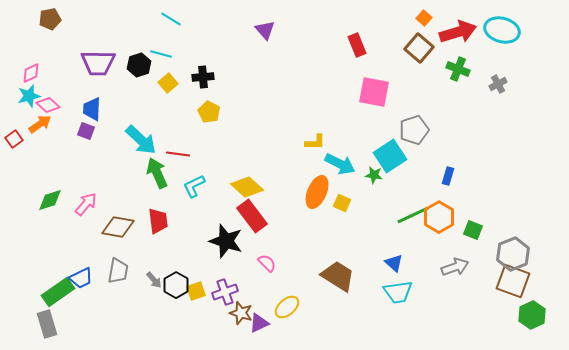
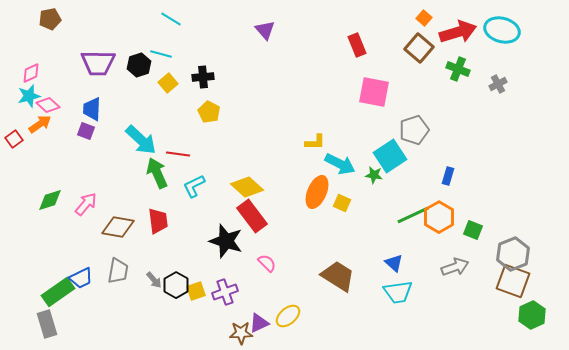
yellow ellipse at (287, 307): moved 1 px right, 9 px down
brown star at (241, 313): moved 20 px down; rotated 20 degrees counterclockwise
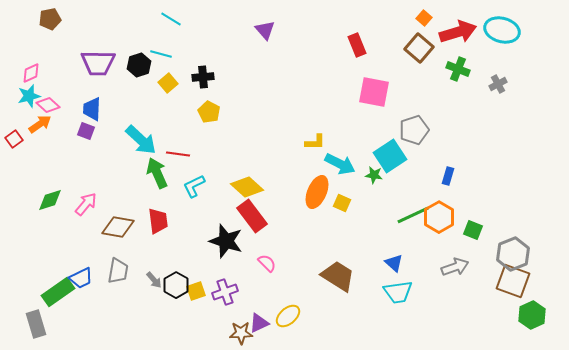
gray rectangle at (47, 324): moved 11 px left
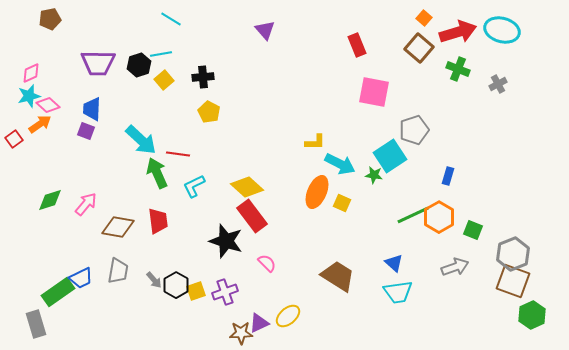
cyan line at (161, 54): rotated 25 degrees counterclockwise
yellow square at (168, 83): moved 4 px left, 3 px up
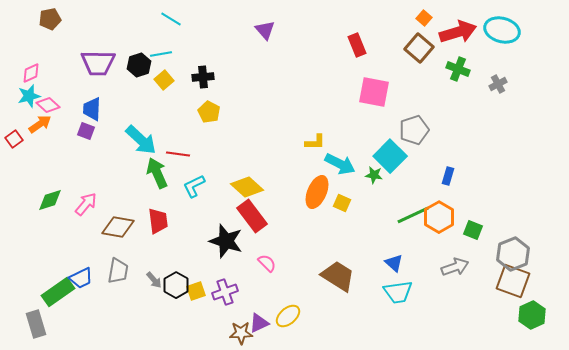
cyan square at (390, 156): rotated 12 degrees counterclockwise
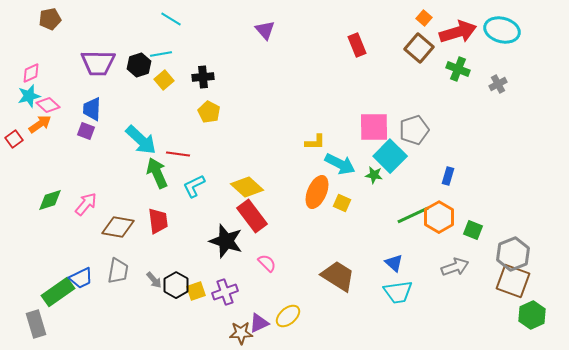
pink square at (374, 92): moved 35 px down; rotated 12 degrees counterclockwise
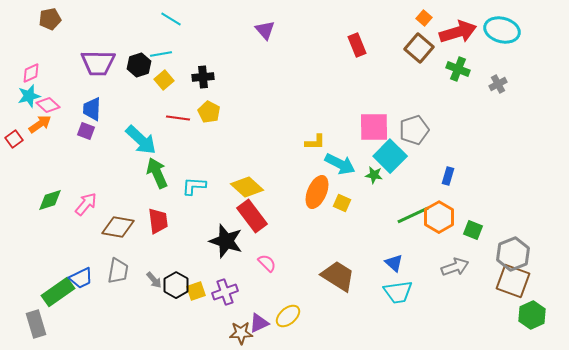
red line at (178, 154): moved 36 px up
cyan L-shape at (194, 186): rotated 30 degrees clockwise
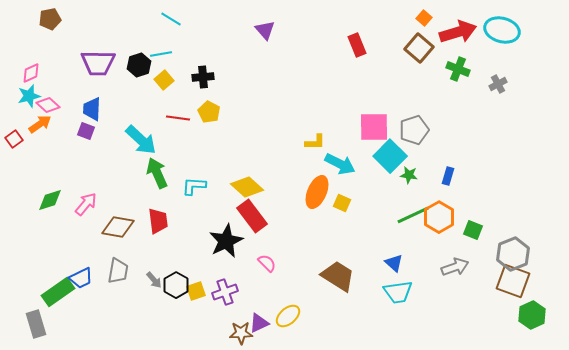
green star at (374, 175): moved 35 px right
black star at (226, 241): rotated 28 degrees clockwise
